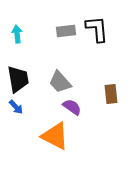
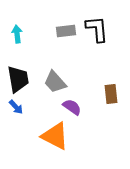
gray trapezoid: moved 5 px left
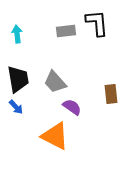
black L-shape: moved 6 px up
